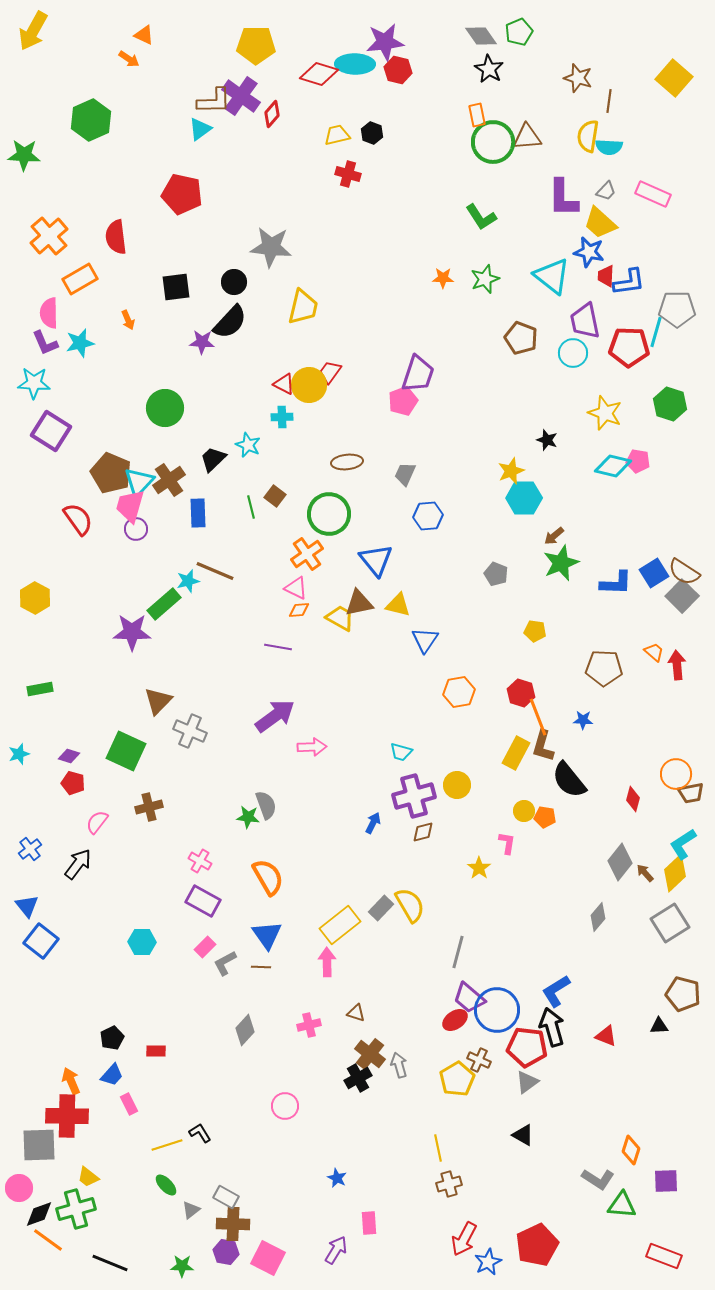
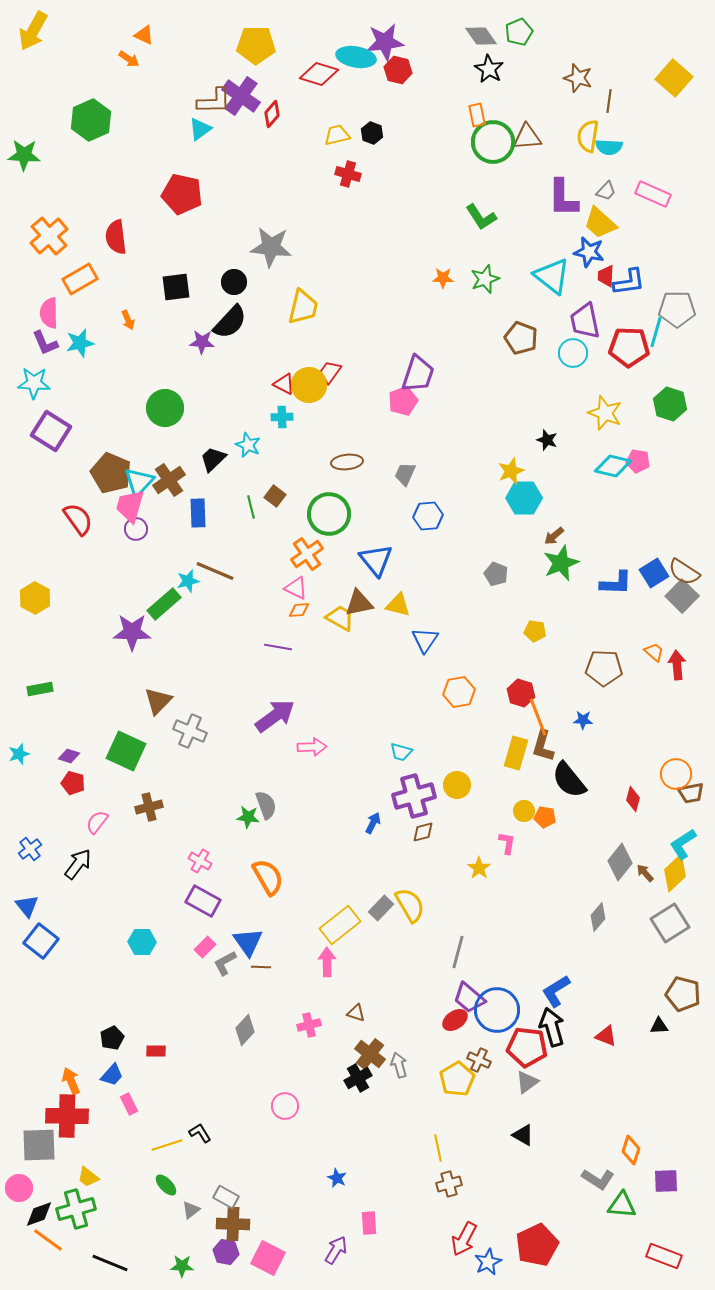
cyan ellipse at (355, 64): moved 1 px right, 7 px up; rotated 9 degrees clockwise
yellow rectangle at (516, 753): rotated 12 degrees counterclockwise
blue triangle at (267, 935): moved 19 px left, 7 px down
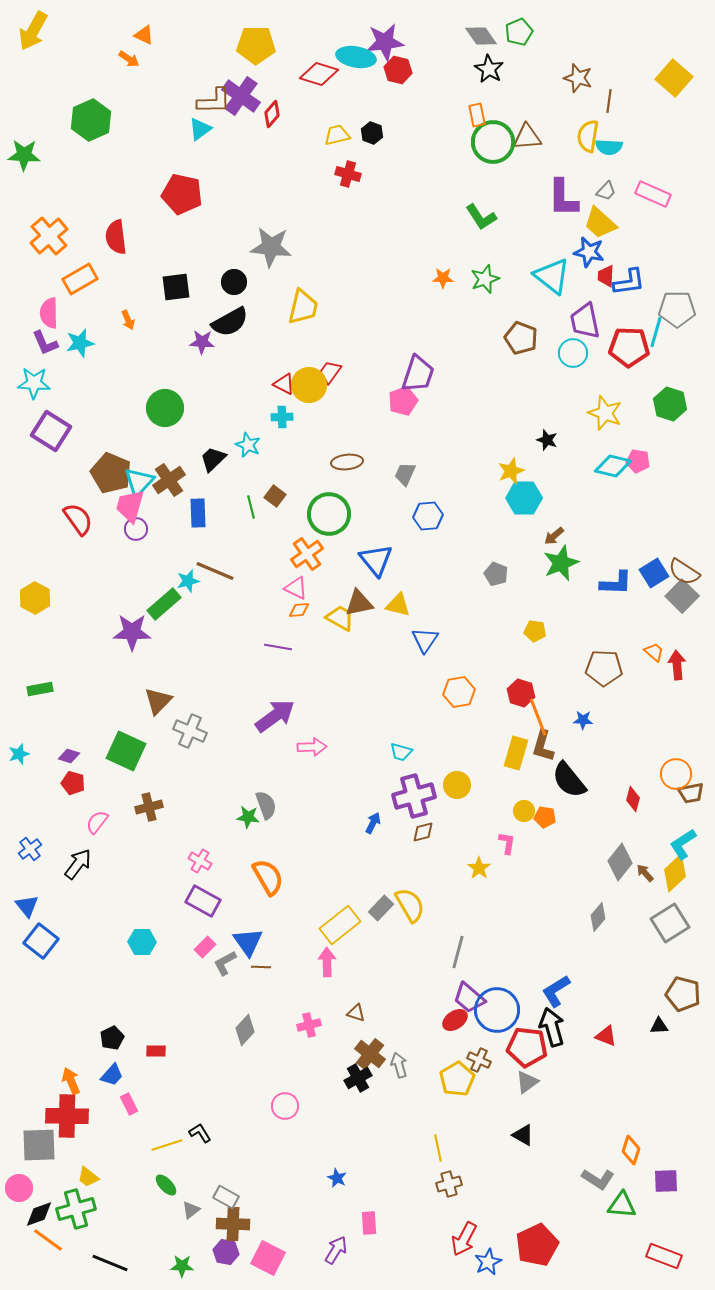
black semicircle at (230, 322): rotated 18 degrees clockwise
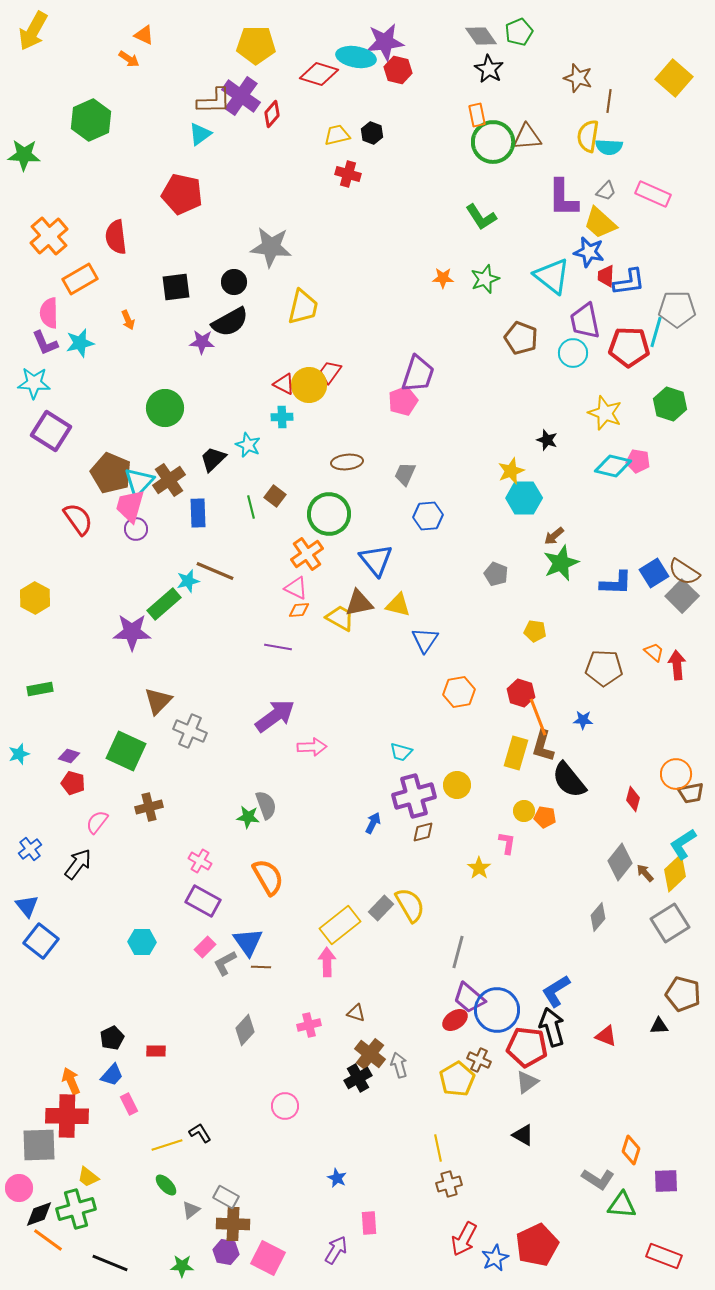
cyan triangle at (200, 129): moved 5 px down
blue star at (488, 1262): moved 7 px right, 4 px up
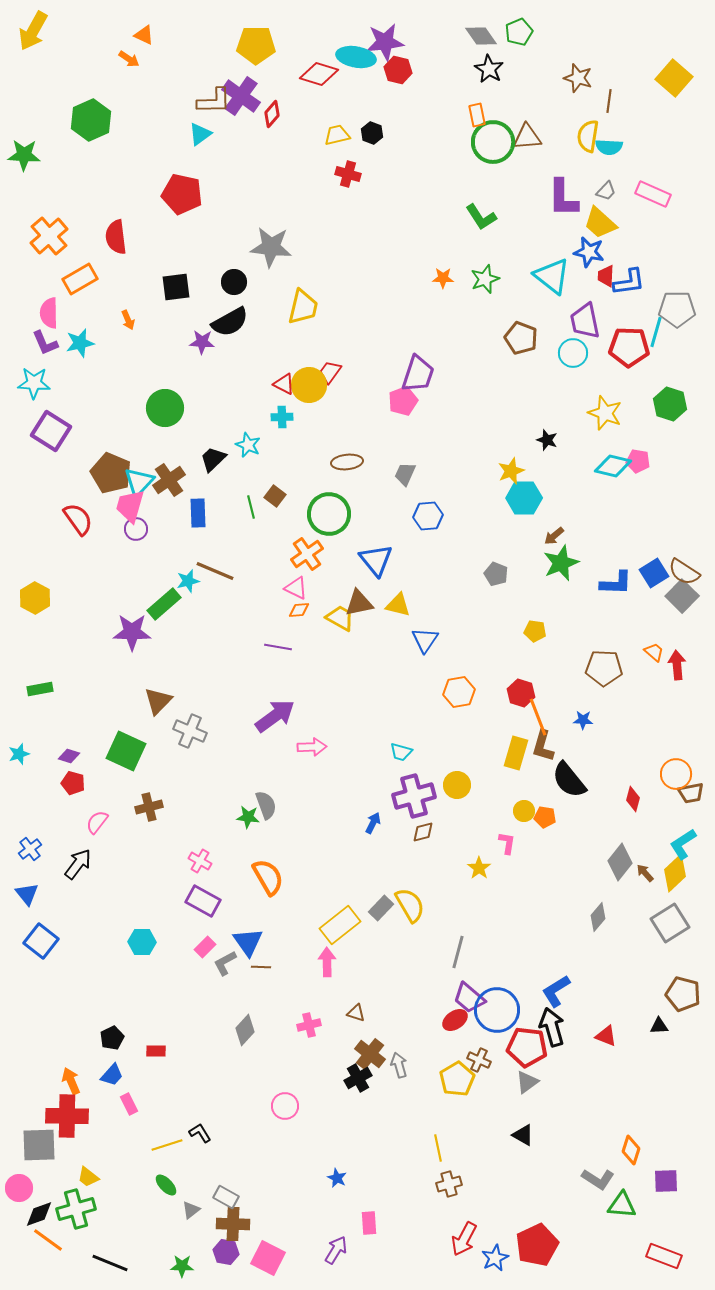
blue triangle at (27, 906): moved 12 px up
